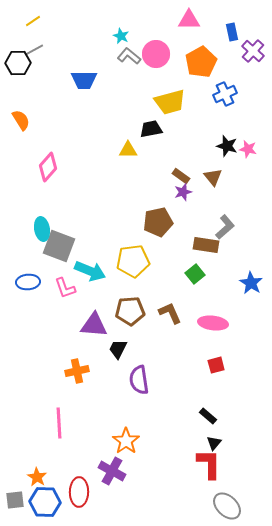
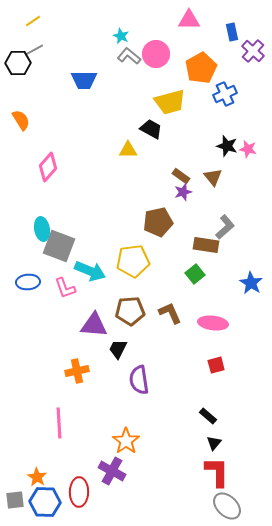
orange pentagon at (201, 62): moved 6 px down
black trapezoid at (151, 129): rotated 40 degrees clockwise
red L-shape at (209, 464): moved 8 px right, 8 px down
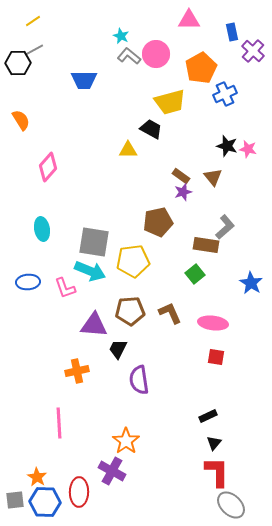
gray square at (59, 246): moved 35 px right, 4 px up; rotated 12 degrees counterclockwise
red square at (216, 365): moved 8 px up; rotated 24 degrees clockwise
black rectangle at (208, 416): rotated 66 degrees counterclockwise
gray ellipse at (227, 506): moved 4 px right, 1 px up
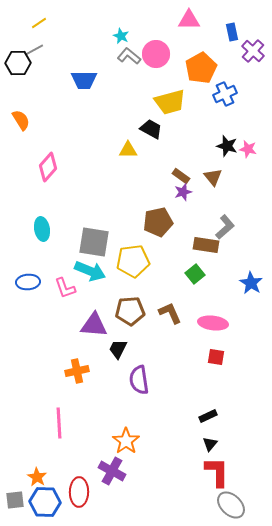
yellow line at (33, 21): moved 6 px right, 2 px down
black triangle at (214, 443): moved 4 px left, 1 px down
